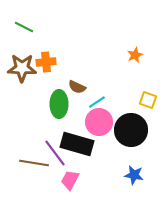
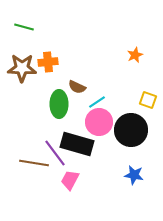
green line: rotated 12 degrees counterclockwise
orange cross: moved 2 px right
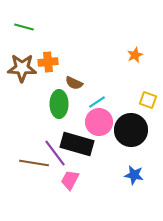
brown semicircle: moved 3 px left, 4 px up
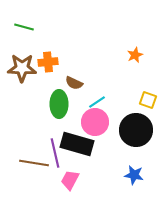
pink circle: moved 4 px left
black circle: moved 5 px right
purple line: rotated 24 degrees clockwise
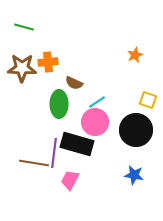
purple line: moved 1 px left; rotated 20 degrees clockwise
